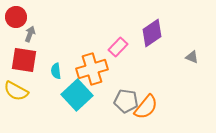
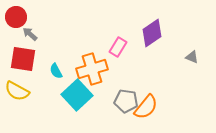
gray arrow: rotated 70 degrees counterclockwise
pink rectangle: rotated 12 degrees counterclockwise
red square: moved 1 px left, 1 px up
cyan semicircle: rotated 21 degrees counterclockwise
yellow semicircle: moved 1 px right
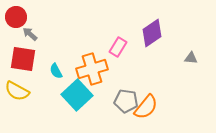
gray triangle: moved 1 px left, 1 px down; rotated 16 degrees counterclockwise
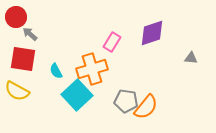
purple diamond: rotated 16 degrees clockwise
pink rectangle: moved 6 px left, 5 px up
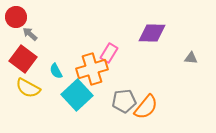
purple diamond: rotated 20 degrees clockwise
pink rectangle: moved 3 px left, 11 px down
red square: rotated 28 degrees clockwise
yellow semicircle: moved 11 px right, 3 px up
gray pentagon: moved 2 px left; rotated 15 degrees counterclockwise
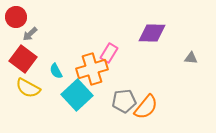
gray arrow: rotated 84 degrees counterclockwise
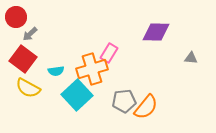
purple diamond: moved 4 px right, 1 px up
cyan semicircle: rotated 70 degrees counterclockwise
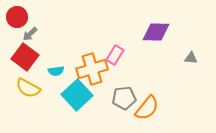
red circle: moved 1 px right
pink rectangle: moved 6 px right, 2 px down
red square: moved 2 px right, 2 px up
gray pentagon: moved 3 px up
orange semicircle: moved 1 px right, 1 px down
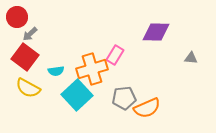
orange semicircle: rotated 28 degrees clockwise
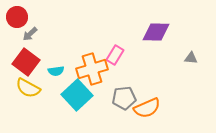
red square: moved 1 px right, 5 px down
